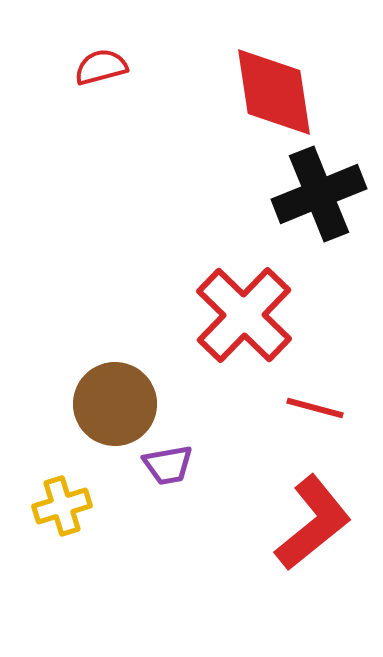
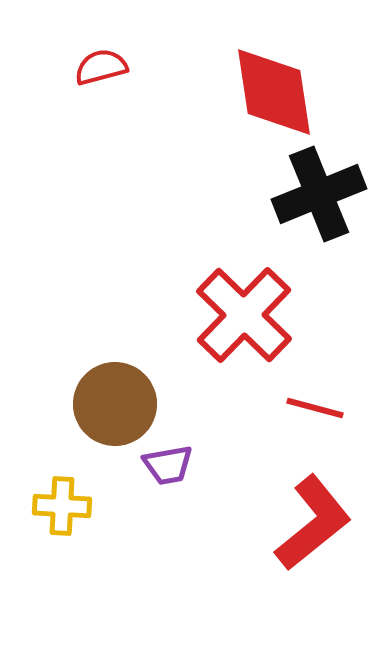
yellow cross: rotated 20 degrees clockwise
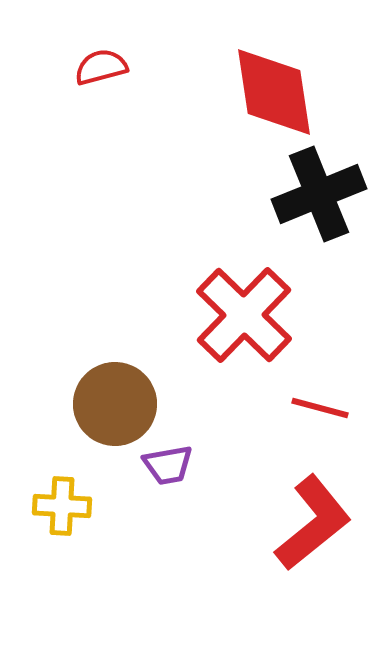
red line: moved 5 px right
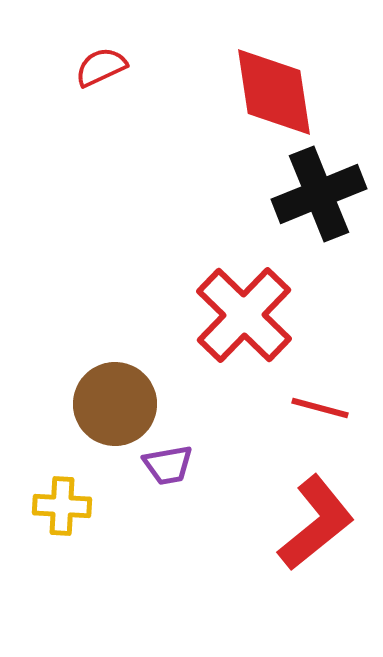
red semicircle: rotated 10 degrees counterclockwise
red L-shape: moved 3 px right
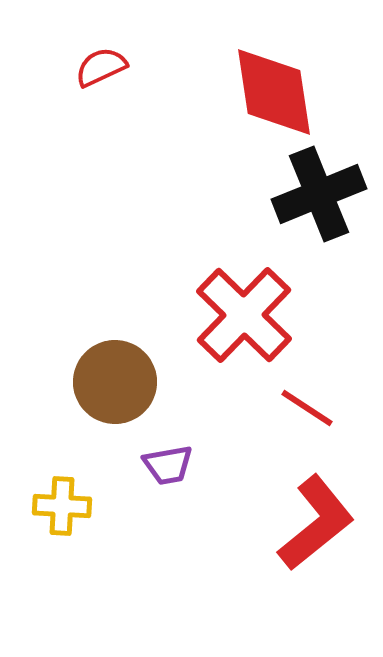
brown circle: moved 22 px up
red line: moved 13 px left; rotated 18 degrees clockwise
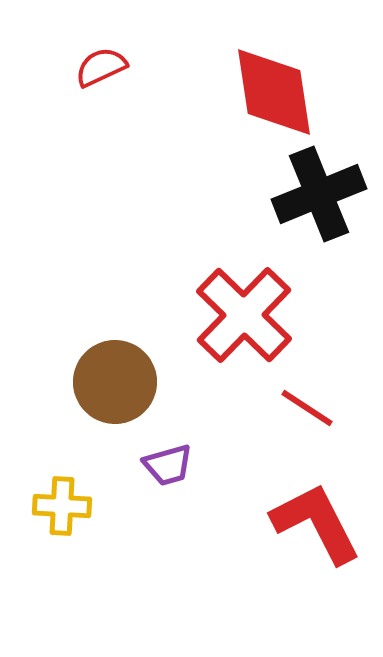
purple trapezoid: rotated 6 degrees counterclockwise
red L-shape: rotated 78 degrees counterclockwise
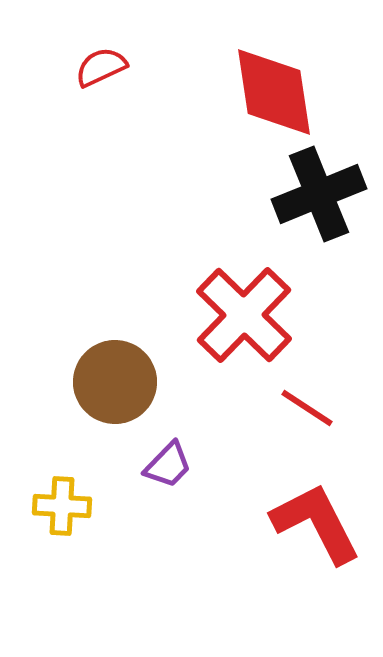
purple trapezoid: rotated 30 degrees counterclockwise
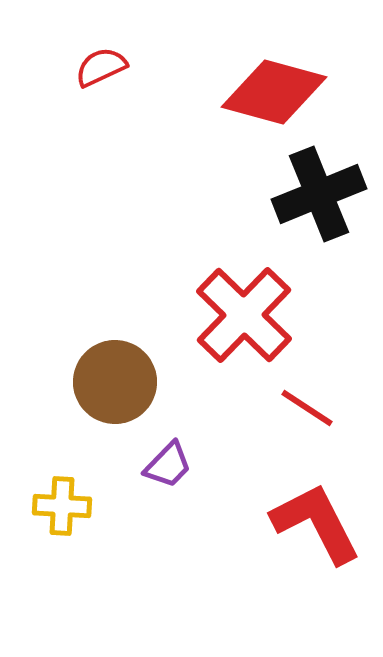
red diamond: rotated 66 degrees counterclockwise
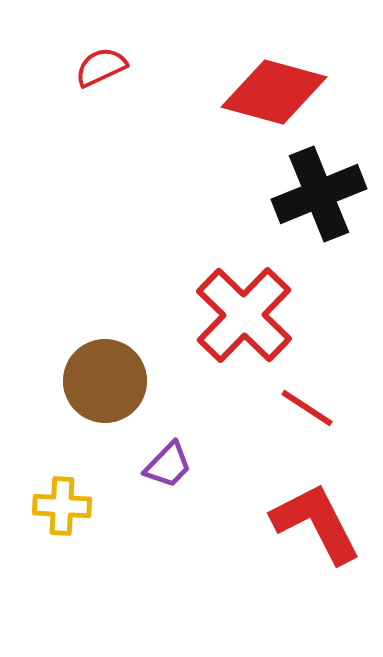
brown circle: moved 10 px left, 1 px up
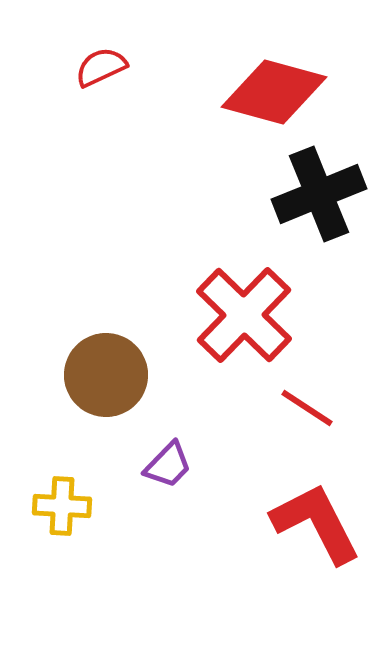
brown circle: moved 1 px right, 6 px up
